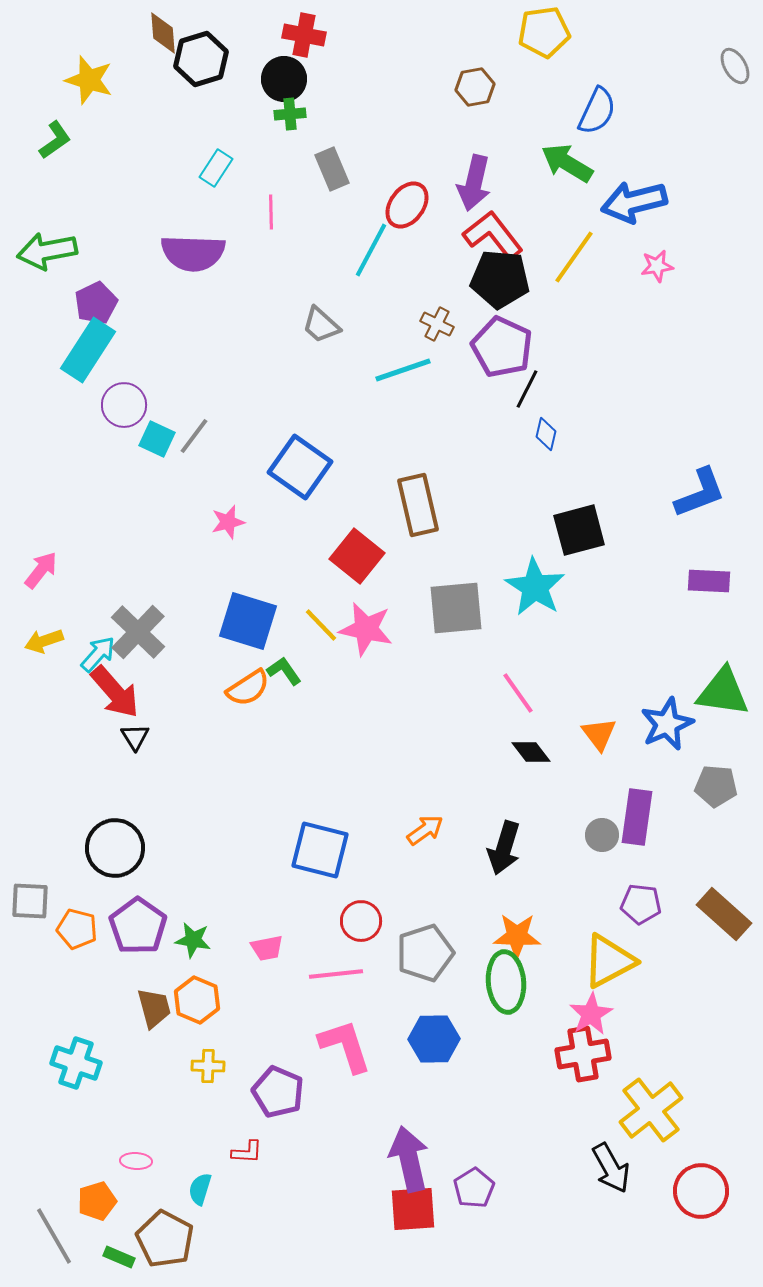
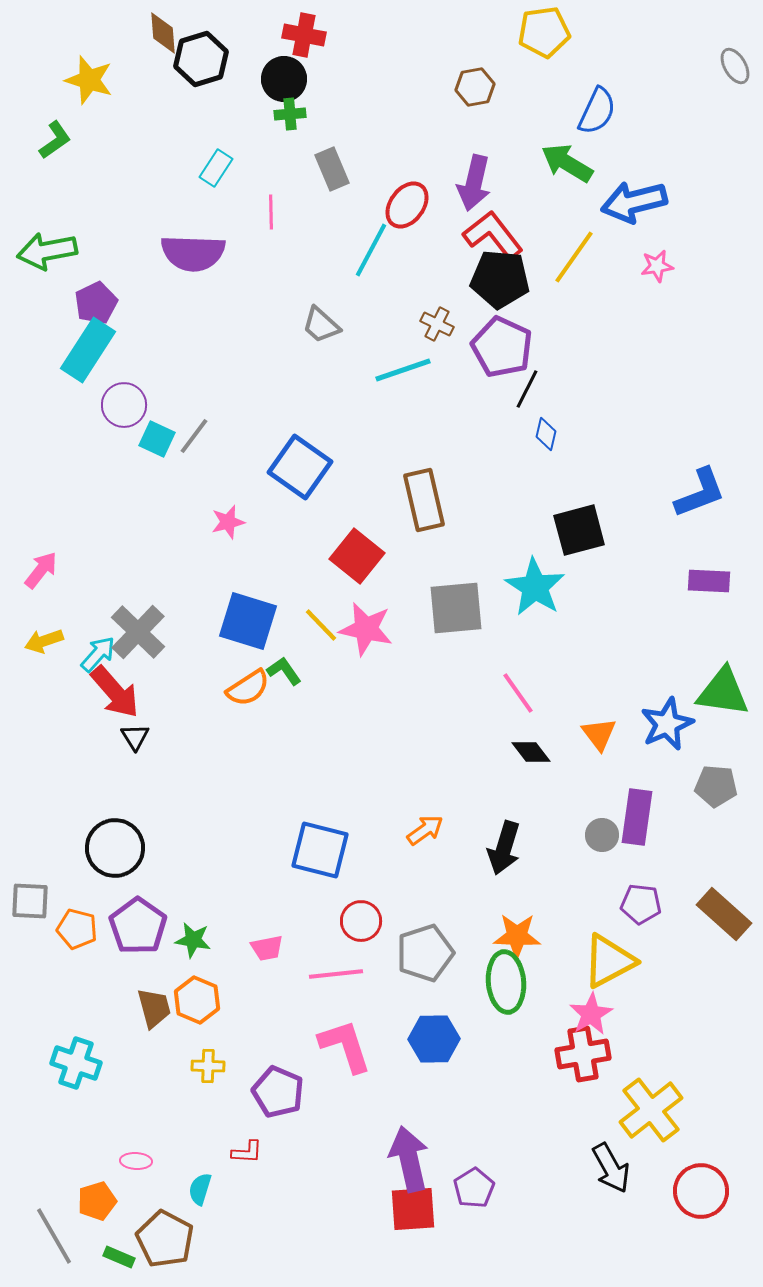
brown rectangle at (418, 505): moved 6 px right, 5 px up
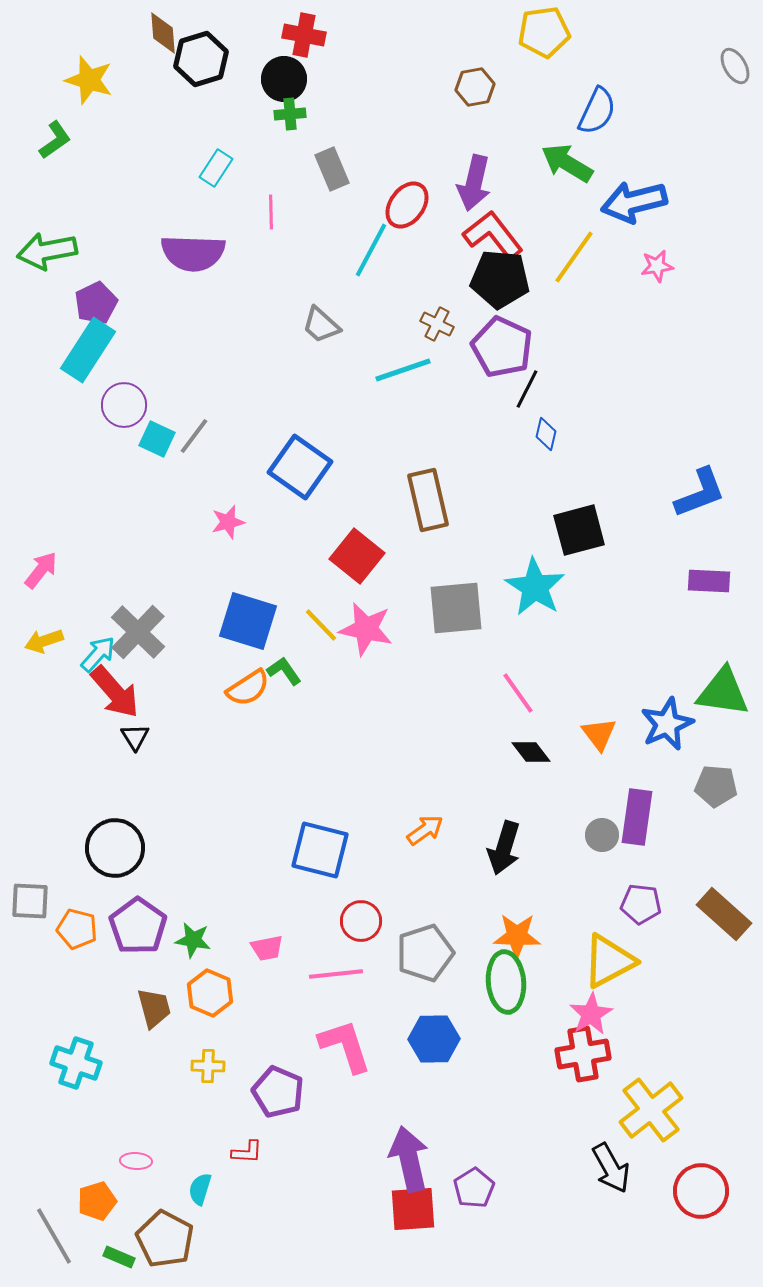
brown rectangle at (424, 500): moved 4 px right
orange hexagon at (197, 1000): moved 13 px right, 7 px up
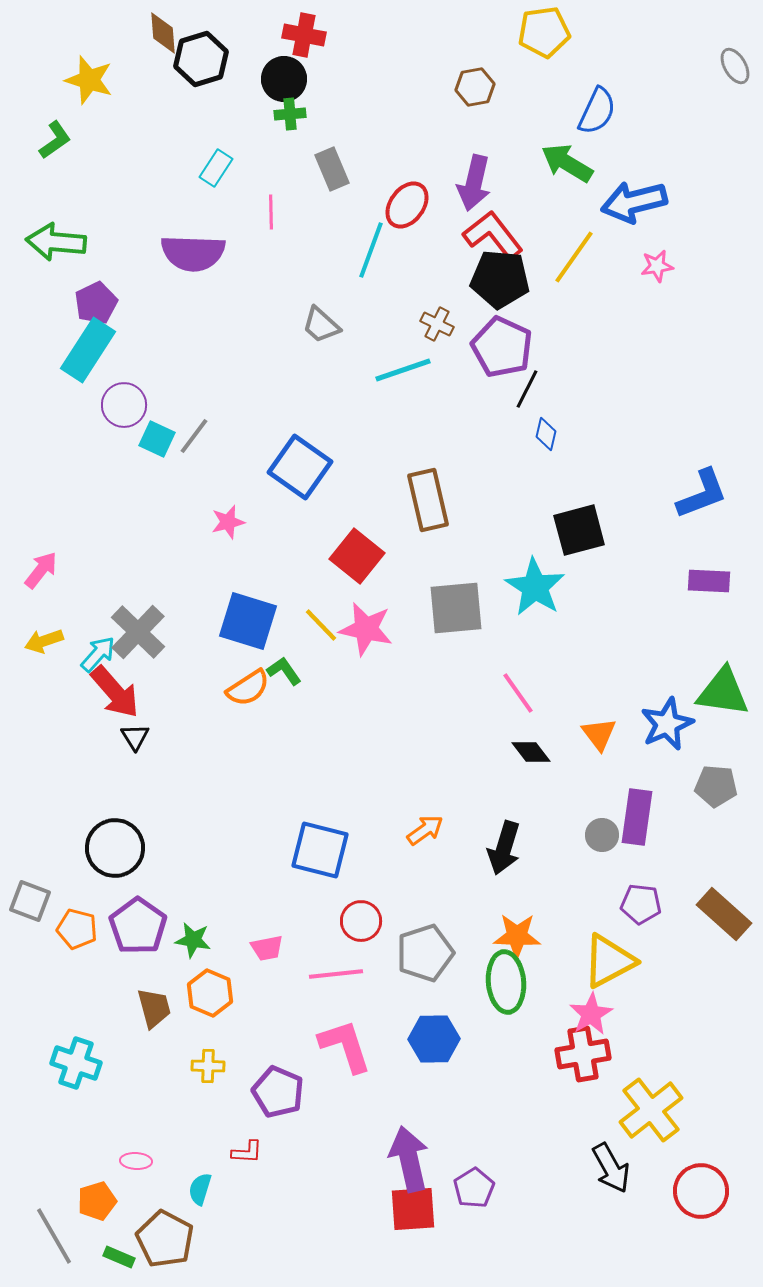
cyan line at (371, 250): rotated 8 degrees counterclockwise
green arrow at (47, 251): moved 9 px right, 9 px up; rotated 16 degrees clockwise
blue L-shape at (700, 493): moved 2 px right, 1 px down
gray square at (30, 901): rotated 18 degrees clockwise
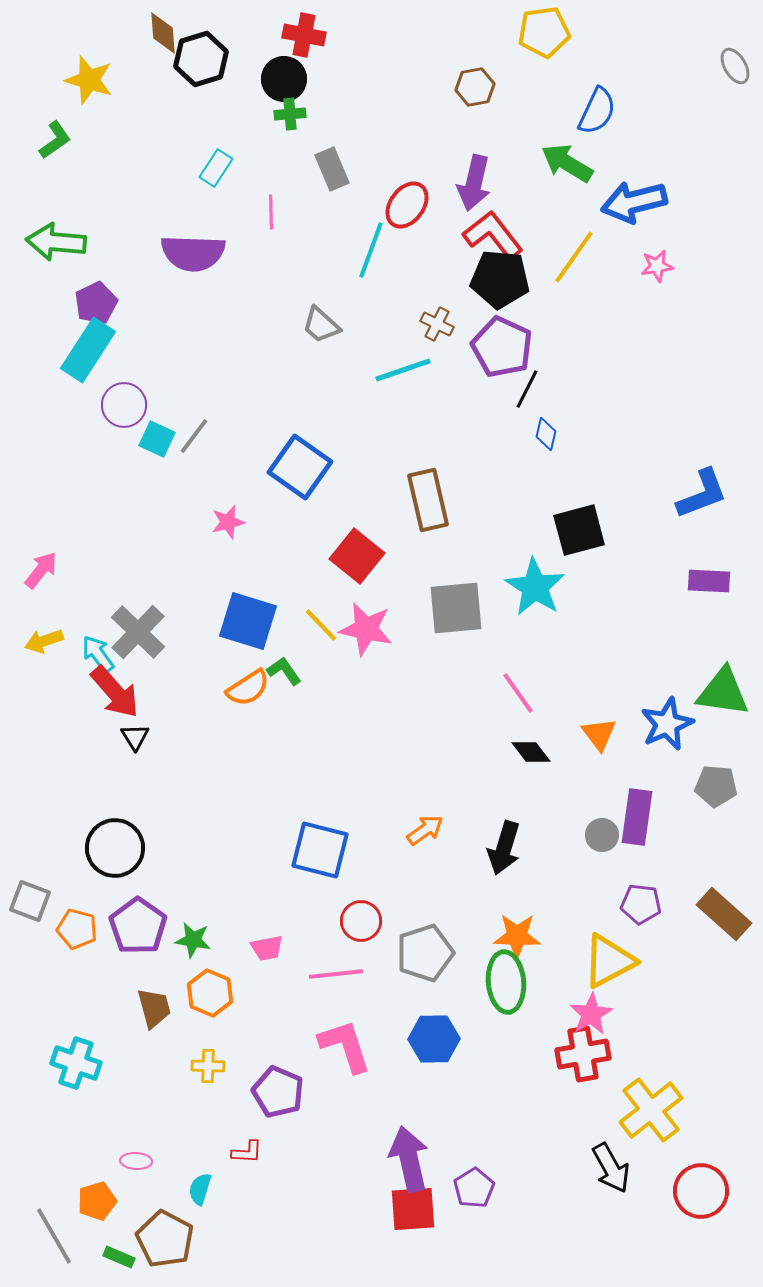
cyan arrow at (98, 654): rotated 78 degrees counterclockwise
